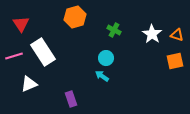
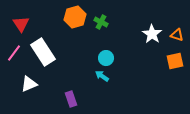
green cross: moved 13 px left, 8 px up
pink line: moved 3 px up; rotated 36 degrees counterclockwise
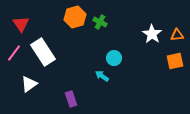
green cross: moved 1 px left
orange triangle: rotated 24 degrees counterclockwise
cyan circle: moved 8 px right
white triangle: rotated 12 degrees counterclockwise
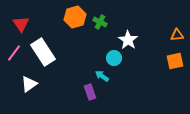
white star: moved 24 px left, 6 px down
purple rectangle: moved 19 px right, 7 px up
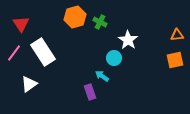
orange square: moved 1 px up
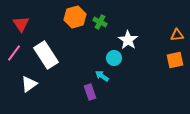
white rectangle: moved 3 px right, 3 px down
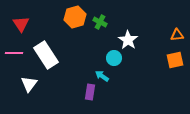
pink line: rotated 54 degrees clockwise
white triangle: rotated 18 degrees counterclockwise
purple rectangle: rotated 28 degrees clockwise
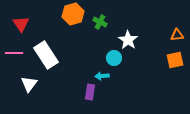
orange hexagon: moved 2 px left, 3 px up
cyan arrow: rotated 40 degrees counterclockwise
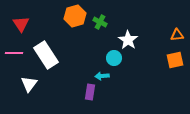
orange hexagon: moved 2 px right, 2 px down
